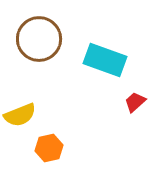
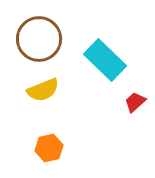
cyan rectangle: rotated 24 degrees clockwise
yellow semicircle: moved 23 px right, 25 px up
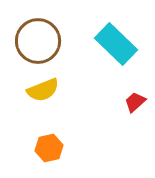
brown circle: moved 1 px left, 2 px down
cyan rectangle: moved 11 px right, 16 px up
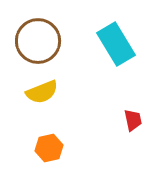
cyan rectangle: rotated 15 degrees clockwise
yellow semicircle: moved 1 px left, 2 px down
red trapezoid: moved 2 px left, 18 px down; rotated 120 degrees clockwise
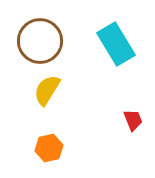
brown circle: moved 2 px right
yellow semicircle: moved 5 px right, 2 px up; rotated 144 degrees clockwise
red trapezoid: rotated 10 degrees counterclockwise
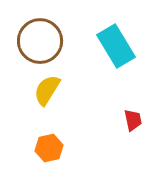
cyan rectangle: moved 2 px down
red trapezoid: rotated 10 degrees clockwise
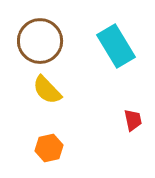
yellow semicircle: rotated 76 degrees counterclockwise
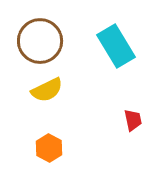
yellow semicircle: rotated 72 degrees counterclockwise
orange hexagon: rotated 20 degrees counterclockwise
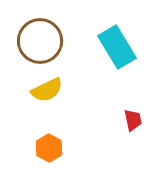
cyan rectangle: moved 1 px right, 1 px down
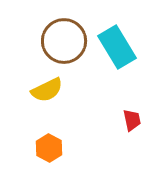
brown circle: moved 24 px right
red trapezoid: moved 1 px left
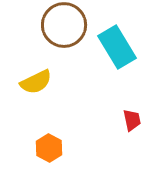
brown circle: moved 16 px up
yellow semicircle: moved 11 px left, 8 px up
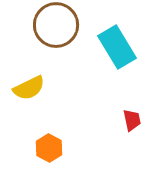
brown circle: moved 8 px left
yellow semicircle: moved 7 px left, 6 px down
